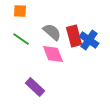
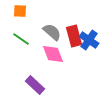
purple rectangle: moved 2 px up
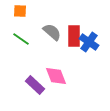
red rectangle: rotated 15 degrees clockwise
blue cross: moved 2 px down
pink diamond: moved 3 px right, 22 px down
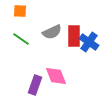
gray semicircle: rotated 114 degrees clockwise
purple rectangle: rotated 66 degrees clockwise
